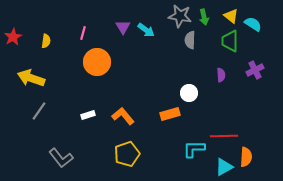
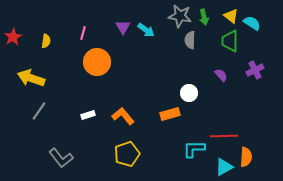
cyan semicircle: moved 1 px left, 1 px up
purple semicircle: rotated 40 degrees counterclockwise
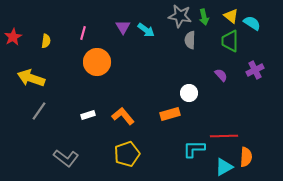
gray L-shape: moved 5 px right; rotated 15 degrees counterclockwise
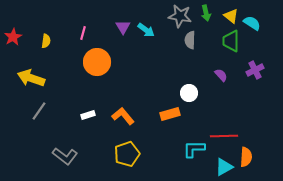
green arrow: moved 2 px right, 4 px up
green trapezoid: moved 1 px right
gray L-shape: moved 1 px left, 2 px up
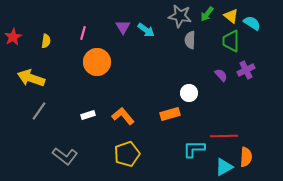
green arrow: moved 1 px right, 1 px down; rotated 49 degrees clockwise
purple cross: moved 9 px left
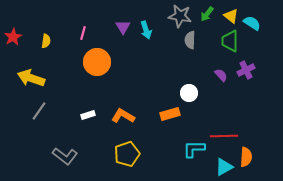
cyan arrow: rotated 36 degrees clockwise
green trapezoid: moved 1 px left
orange L-shape: rotated 20 degrees counterclockwise
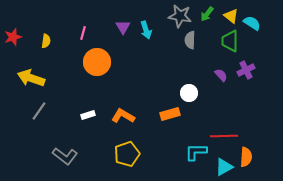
red star: rotated 12 degrees clockwise
cyan L-shape: moved 2 px right, 3 px down
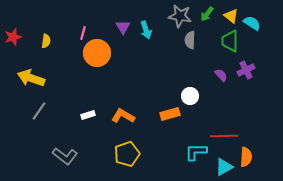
orange circle: moved 9 px up
white circle: moved 1 px right, 3 px down
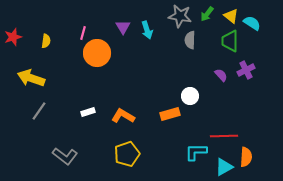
cyan arrow: moved 1 px right
white rectangle: moved 3 px up
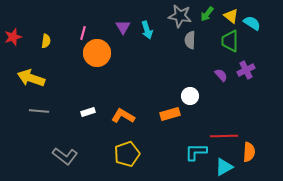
gray line: rotated 60 degrees clockwise
orange semicircle: moved 3 px right, 5 px up
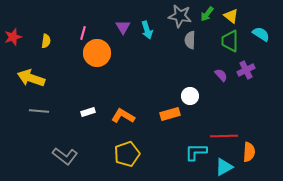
cyan semicircle: moved 9 px right, 11 px down
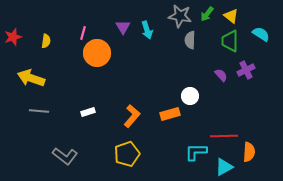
orange L-shape: moved 9 px right; rotated 100 degrees clockwise
